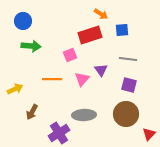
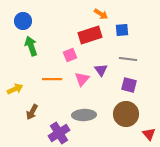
green arrow: rotated 114 degrees counterclockwise
red triangle: rotated 24 degrees counterclockwise
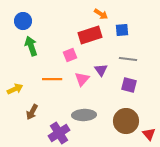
brown circle: moved 7 px down
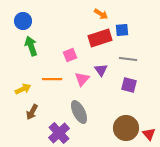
red rectangle: moved 10 px right, 3 px down
yellow arrow: moved 8 px right
gray ellipse: moved 5 px left, 3 px up; rotated 65 degrees clockwise
brown circle: moved 7 px down
purple cross: rotated 10 degrees counterclockwise
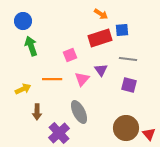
brown arrow: moved 5 px right; rotated 28 degrees counterclockwise
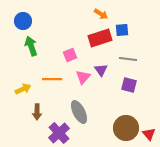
pink triangle: moved 1 px right, 2 px up
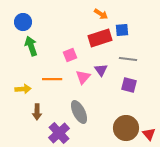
blue circle: moved 1 px down
yellow arrow: rotated 21 degrees clockwise
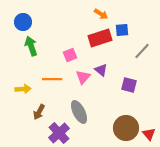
gray line: moved 14 px right, 8 px up; rotated 54 degrees counterclockwise
purple triangle: rotated 16 degrees counterclockwise
brown arrow: moved 2 px right; rotated 28 degrees clockwise
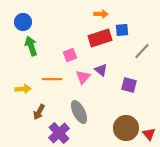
orange arrow: rotated 32 degrees counterclockwise
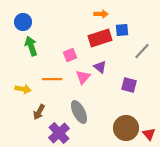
purple triangle: moved 1 px left, 3 px up
yellow arrow: rotated 14 degrees clockwise
